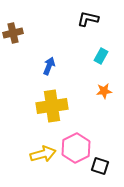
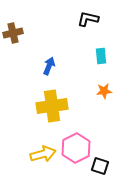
cyan rectangle: rotated 35 degrees counterclockwise
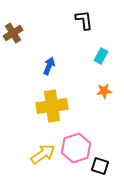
black L-shape: moved 4 px left, 1 px down; rotated 70 degrees clockwise
brown cross: rotated 18 degrees counterclockwise
cyan rectangle: rotated 35 degrees clockwise
pink hexagon: rotated 8 degrees clockwise
yellow arrow: rotated 20 degrees counterclockwise
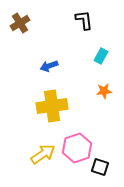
brown cross: moved 7 px right, 10 px up
blue arrow: rotated 132 degrees counterclockwise
pink hexagon: moved 1 px right
black square: moved 1 px down
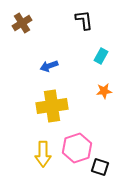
brown cross: moved 2 px right
yellow arrow: rotated 125 degrees clockwise
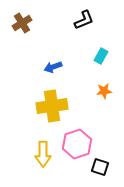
black L-shape: rotated 75 degrees clockwise
blue arrow: moved 4 px right, 1 px down
pink hexagon: moved 4 px up
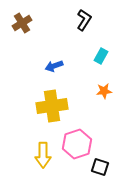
black L-shape: rotated 35 degrees counterclockwise
blue arrow: moved 1 px right, 1 px up
yellow arrow: moved 1 px down
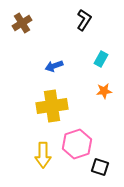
cyan rectangle: moved 3 px down
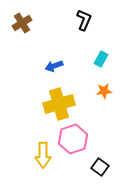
black L-shape: rotated 10 degrees counterclockwise
yellow cross: moved 7 px right, 2 px up; rotated 8 degrees counterclockwise
pink hexagon: moved 4 px left, 5 px up
black square: rotated 18 degrees clockwise
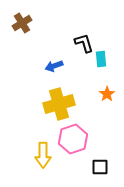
black L-shape: moved 23 px down; rotated 40 degrees counterclockwise
cyan rectangle: rotated 35 degrees counterclockwise
orange star: moved 3 px right, 3 px down; rotated 28 degrees counterclockwise
black square: rotated 36 degrees counterclockwise
